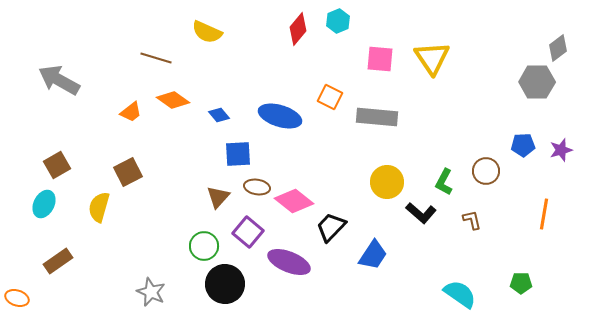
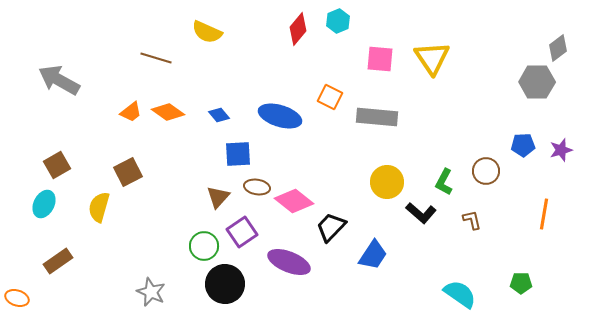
orange diamond at (173, 100): moved 5 px left, 12 px down
purple square at (248, 232): moved 6 px left; rotated 16 degrees clockwise
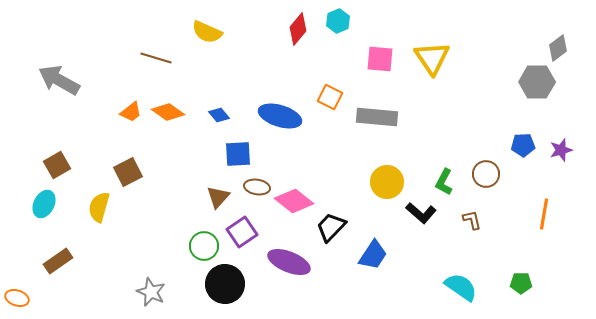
brown circle at (486, 171): moved 3 px down
cyan semicircle at (460, 294): moved 1 px right, 7 px up
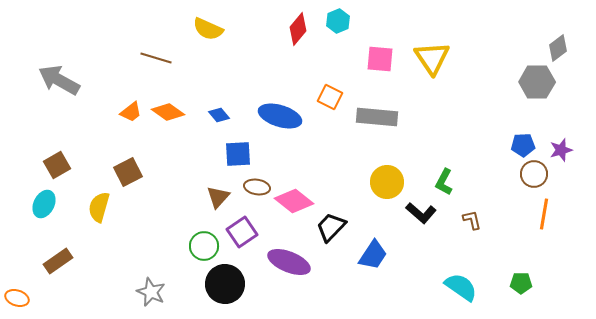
yellow semicircle at (207, 32): moved 1 px right, 3 px up
brown circle at (486, 174): moved 48 px right
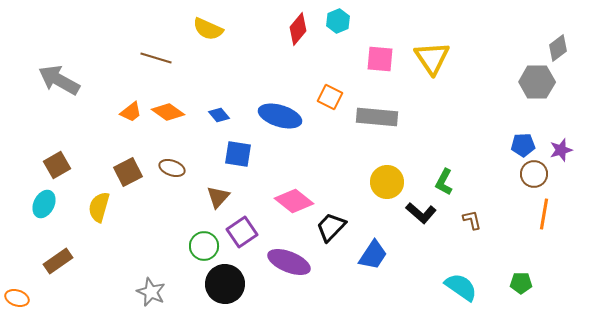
blue square at (238, 154): rotated 12 degrees clockwise
brown ellipse at (257, 187): moved 85 px left, 19 px up; rotated 10 degrees clockwise
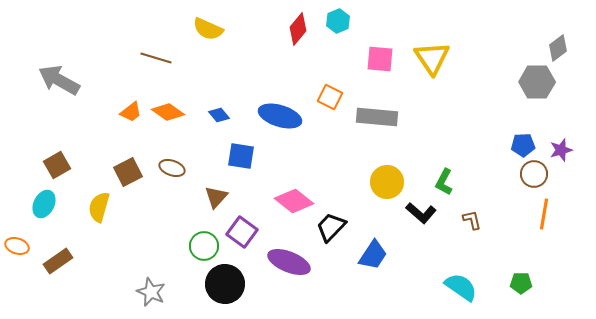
blue square at (238, 154): moved 3 px right, 2 px down
brown triangle at (218, 197): moved 2 px left
purple square at (242, 232): rotated 20 degrees counterclockwise
orange ellipse at (17, 298): moved 52 px up
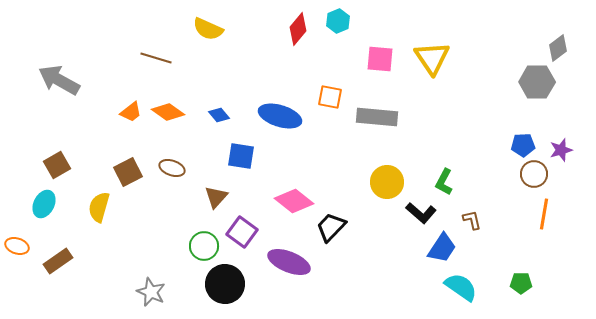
orange square at (330, 97): rotated 15 degrees counterclockwise
blue trapezoid at (373, 255): moved 69 px right, 7 px up
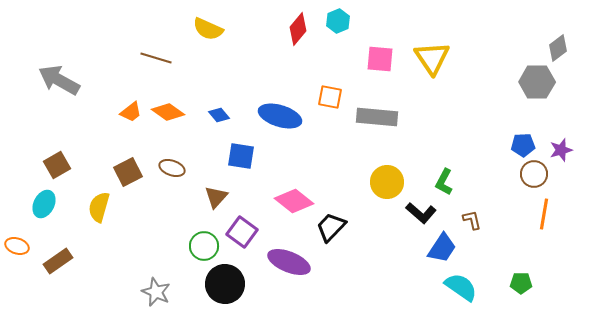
gray star at (151, 292): moved 5 px right
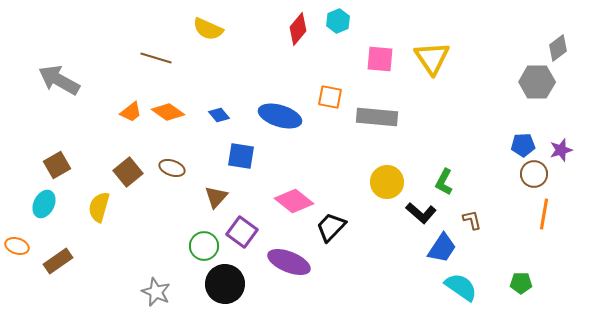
brown square at (128, 172): rotated 12 degrees counterclockwise
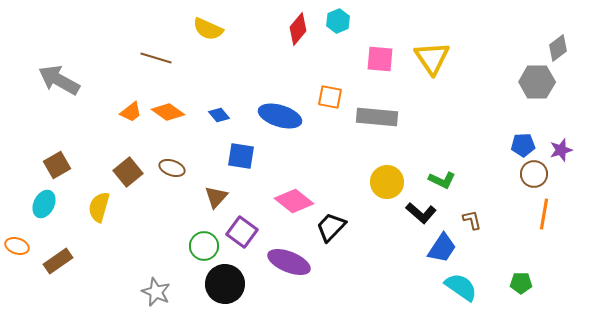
green L-shape at (444, 182): moved 2 px left, 2 px up; rotated 92 degrees counterclockwise
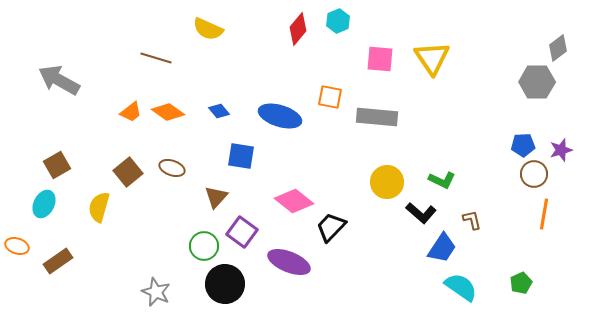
blue diamond at (219, 115): moved 4 px up
green pentagon at (521, 283): rotated 25 degrees counterclockwise
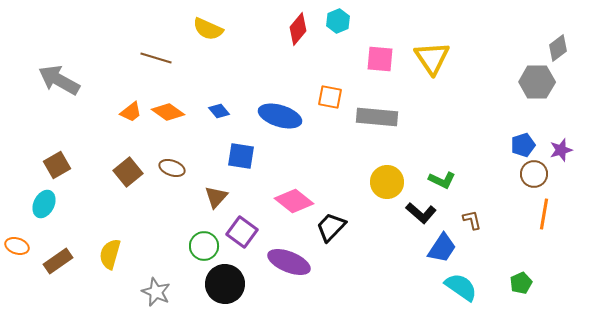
blue pentagon at (523, 145): rotated 15 degrees counterclockwise
yellow semicircle at (99, 207): moved 11 px right, 47 px down
